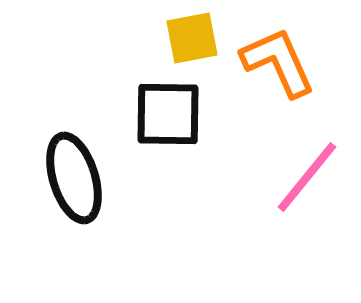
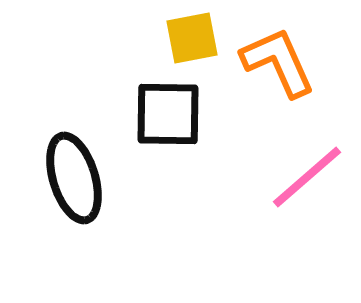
pink line: rotated 10 degrees clockwise
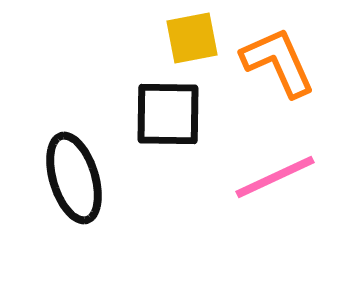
pink line: moved 32 px left; rotated 16 degrees clockwise
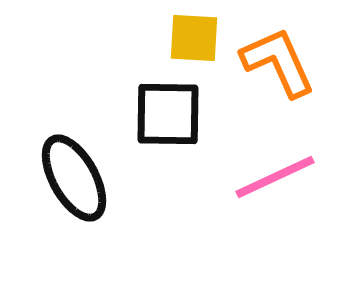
yellow square: moved 2 px right; rotated 14 degrees clockwise
black ellipse: rotated 12 degrees counterclockwise
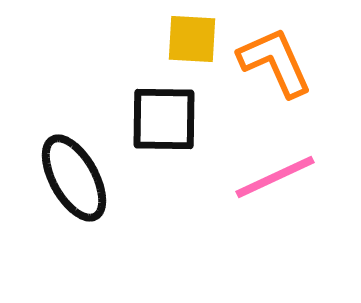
yellow square: moved 2 px left, 1 px down
orange L-shape: moved 3 px left
black square: moved 4 px left, 5 px down
